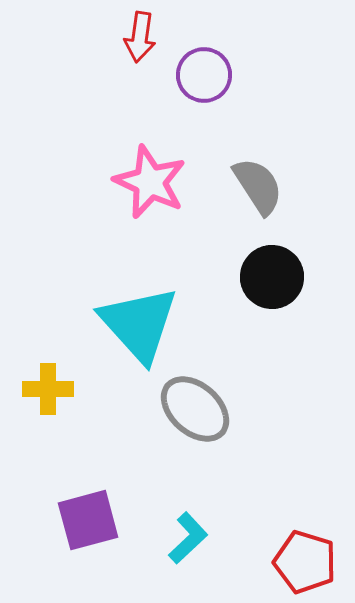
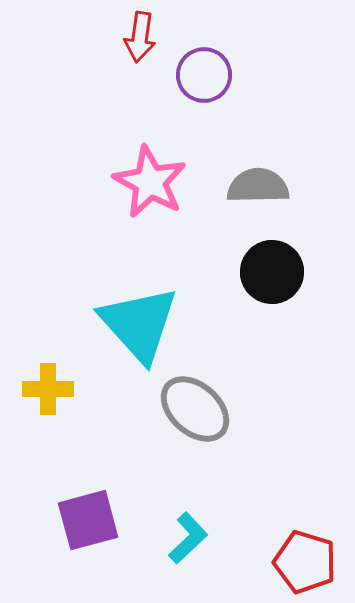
pink star: rotated 4 degrees clockwise
gray semicircle: rotated 58 degrees counterclockwise
black circle: moved 5 px up
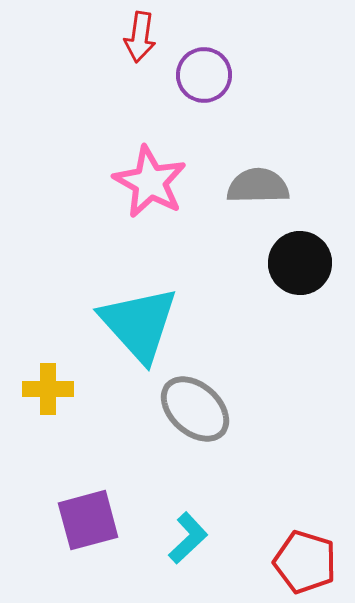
black circle: moved 28 px right, 9 px up
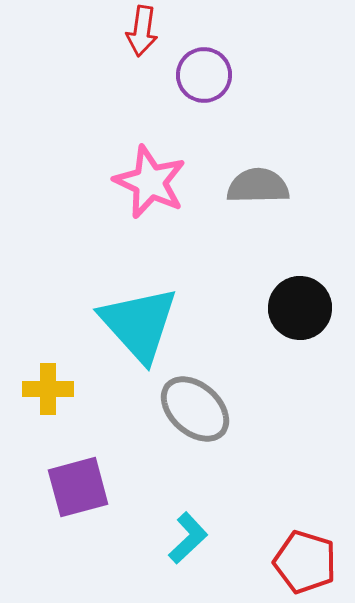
red arrow: moved 2 px right, 6 px up
pink star: rotated 4 degrees counterclockwise
black circle: moved 45 px down
purple square: moved 10 px left, 33 px up
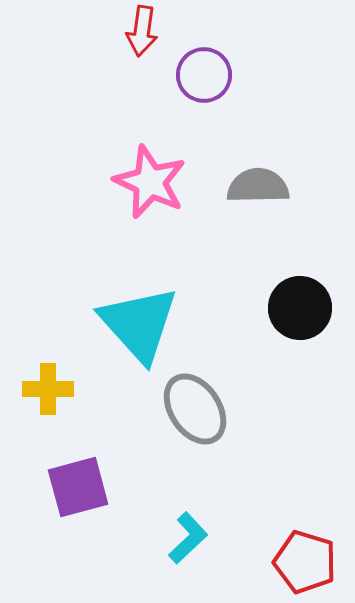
gray ellipse: rotated 14 degrees clockwise
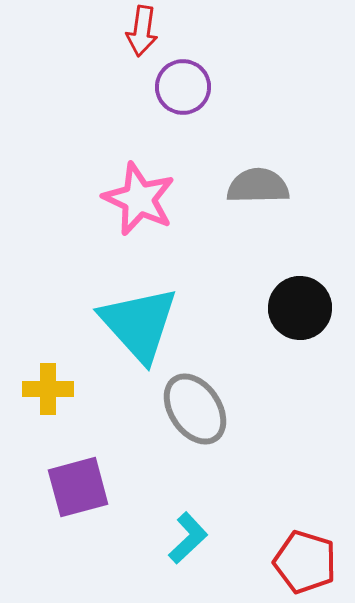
purple circle: moved 21 px left, 12 px down
pink star: moved 11 px left, 17 px down
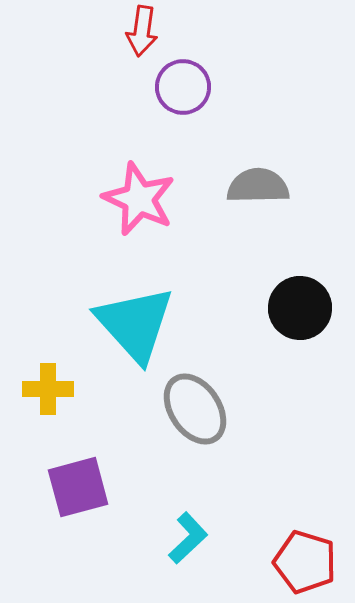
cyan triangle: moved 4 px left
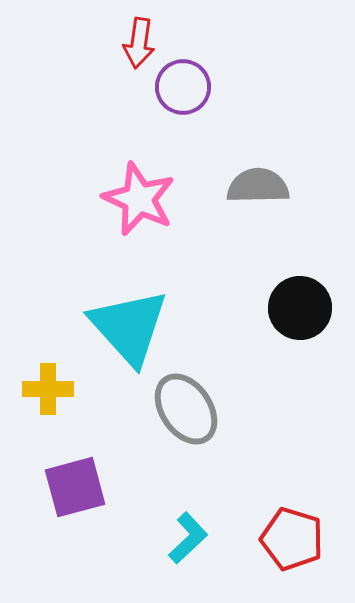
red arrow: moved 3 px left, 12 px down
cyan triangle: moved 6 px left, 3 px down
gray ellipse: moved 9 px left
purple square: moved 3 px left
red pentagon: moved 13 px left, 23 px up
